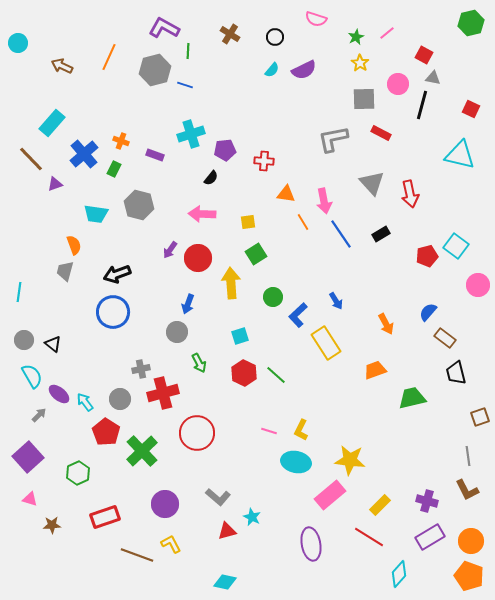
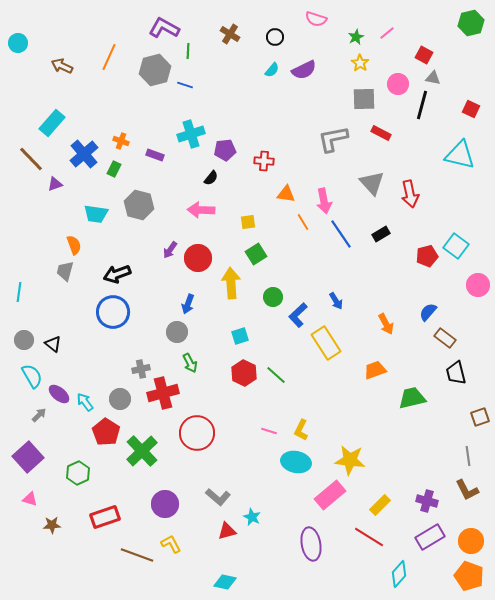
pink arrow at (202, 214): moved 1 px left, 4 px up
green arrow at (199, 363): moved 9 px left
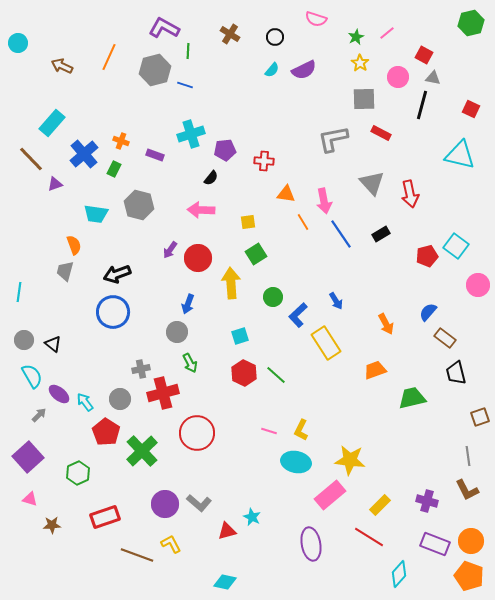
pink circle at (398, 84): moved 7 px up
gray L-shape at (218, 497): moved 19 px left, 6 px down
purple rectangle at (430, 537): moved 5 px right, 7 px down; rotated 52 degrees clockwise
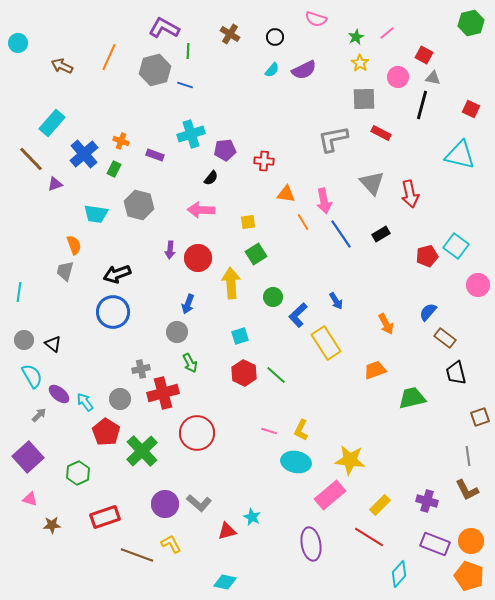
purple arrow at (170, 250): rotated 30 degrees counterclockwise
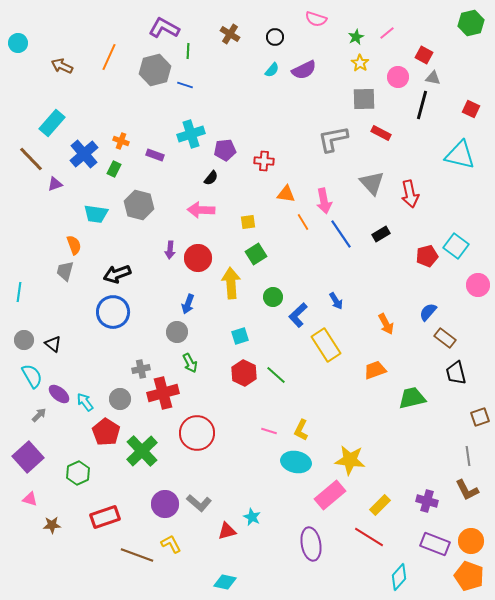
yellow rectangle at (326, 343): moved 2 px down
cyan diamond at (399, 574): moved 3 px down
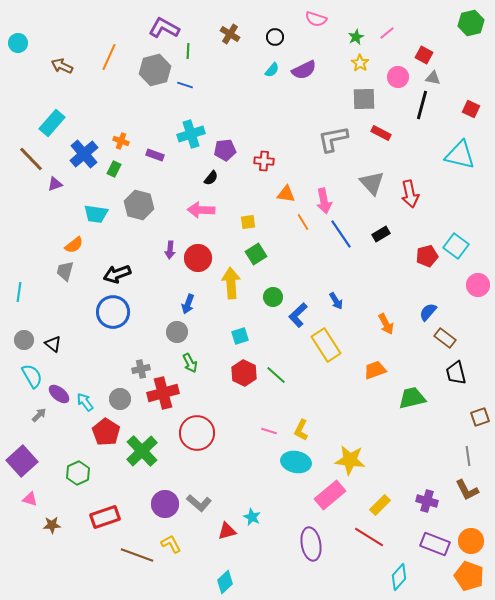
orange semicircle at (74, 245): rotated 72 degrees clockwise
purple square at (28, 457): moved 6 px left, 4 px down
cyan diamond at (225, 582): rotated 55 degrees counterclockwise
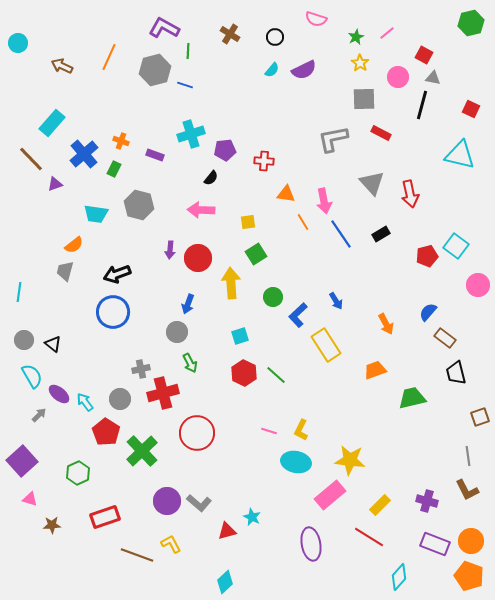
purple circle at (165, 504): moved 2 px right, 3 px up
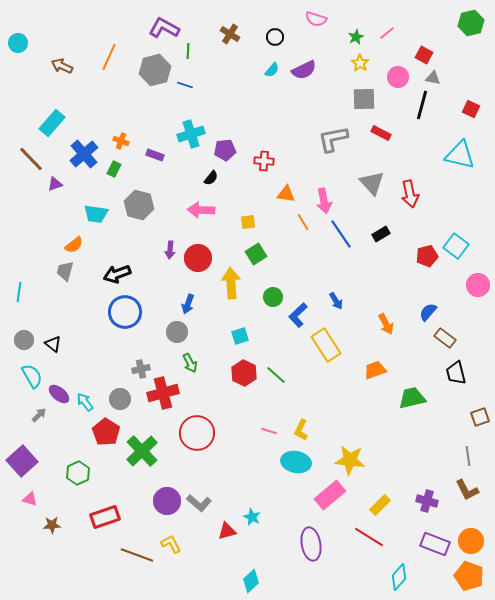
blue circle at (113, 312): moved 12 px right
cyan diamond at (225, 582): moved 26 px right, 1 px up
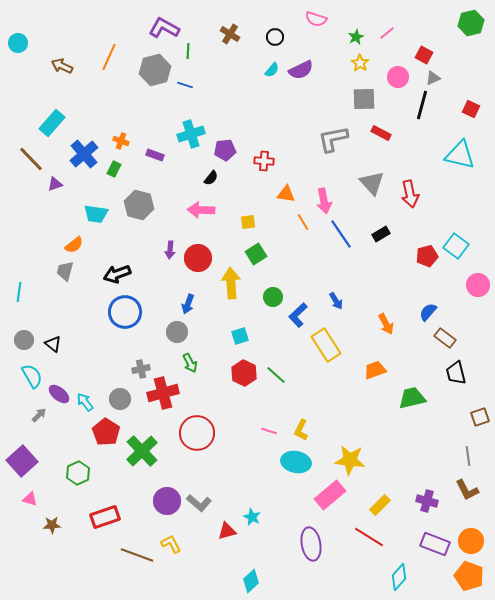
purple semicircle at (304, 70): moved 3 px left
gray triangle at (433, 78): rotated 35 degrees counterclockwise
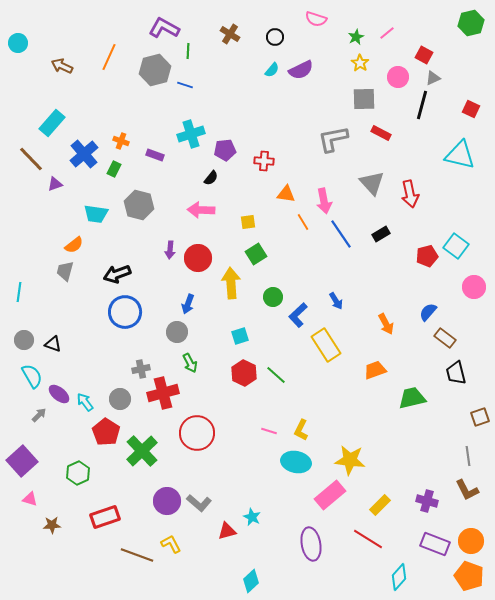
pink circle at (478, 285): moved 4 px left, 2 px down
black triangle at (53, 344): rotated 18 degrees counterclockwise
red line at (369, 537): moved 1 px left, 2 px down
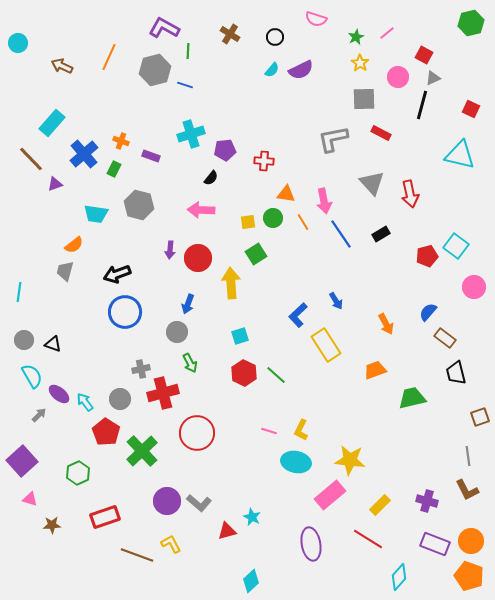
purple rectangle at (155, 155): moved 4 px left, 1 px down
green circle at (273, 297): moved 79 px up
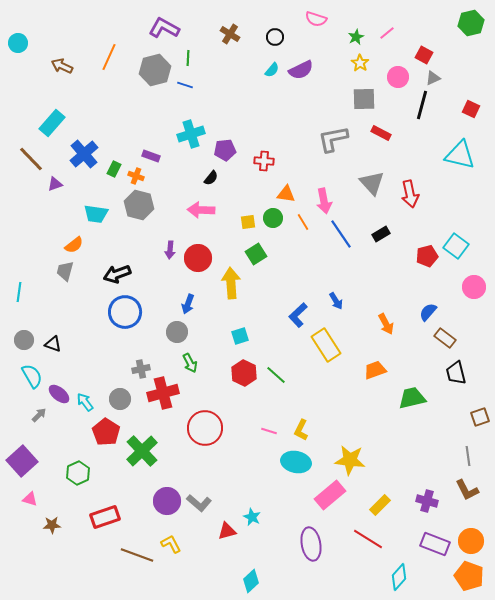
green line at (188, 51): moved 7 px down
orange cross at (121, 141): moved 15 px right, 35 px down
red circle at (197, 433): moved 8 px right, 5 px up
